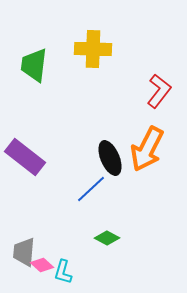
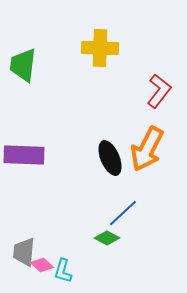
yellow cross: moved 7 px right, 1 px up
green trapezoid: moved 11 px left
purple rectangle: moved 1 px left, 2 px up; rotated 36 degrees counterclockwise
blue line: moved 32 px right, 24 px down
cyan L-shape: moved 1 px up
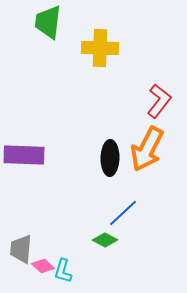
green trapezoid: moved 25 px right, 43 px up
red L-shape: moved 10 px down
black ellipse: rotated 24 degrees clockwise
green diamond: moved 2 px left, 2 px down
gray trapezoid: moved 3 px left, 3 px up
pink diamond: moved 1 px right, 1 px down
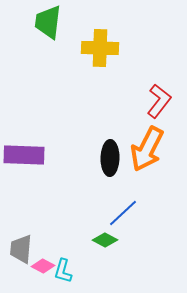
pink diamond: rotated 15 degrees counterclockwise
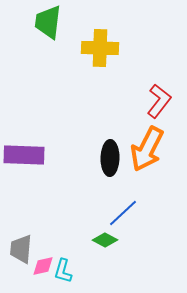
pink diamond: rotated 40 degrees counterclockwise
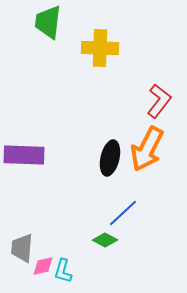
black ellipse: rotated 12 degrees clockwise
gray trapezoid: moved 1 px right, 1 px up
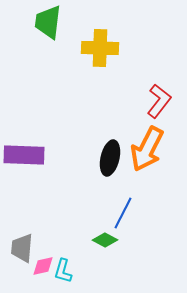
blue line: rotated 20 degrees counterclockwise
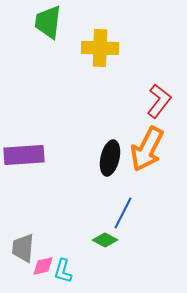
purple rectangle: rotated 6 degrees counterclockwise
gray trapezoid: moved 1 px right
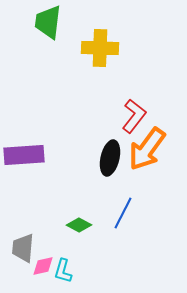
red L-shape: moved 25 px left, 15 px down
orange arrow: rotated 9 degrees clockwise
green diamond: moved 26 px left, 15 px up
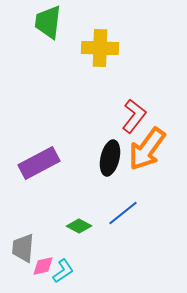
purple rectangle: moved 15 px right, 8 px down; rotated 24 degrees counterclockwise
blue line: rotated 24 degrees clockwise
green diamond: moved 1 px down
cyan L-shape: rotated 140 degrees counterclockwise
